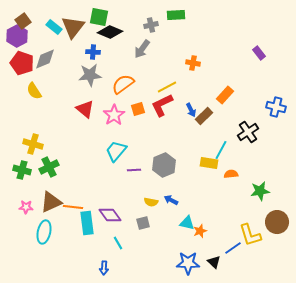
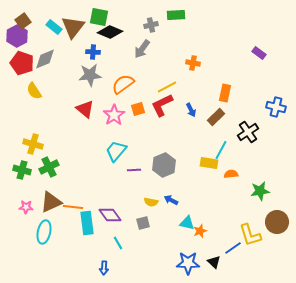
purple rectangle at (259, 53): rotated 16 degrees counterclockwise
orange rectangle at (225, 95): moved 2 px up; rotated 30 degrees counterclockwise
brown rectangle at (204, 116): moved 12 px right, 1 px down
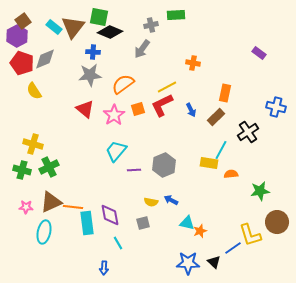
purple diamond at (110, 215): rotated 25 degrees clockwise
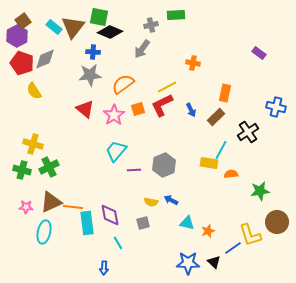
orange star at (200, 231): moved 8 px right
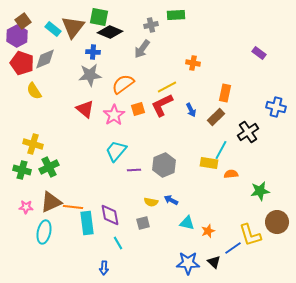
cyan rectangle at (54, 27): moved 1 px left, 2 px down
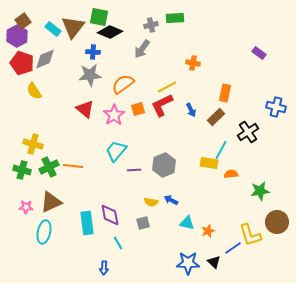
green rectangle at (176, 15): moved 1 px left, 3 px down
orange line at (73, 207): moved 41 px up
